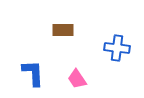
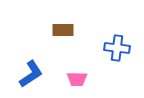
blue L-shape: moved 2 px left, 1 px down; rotated 60 degrees clockwise
pink trapezoid: rotated 55 degrees counterclockwise
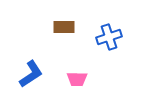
brown rectangle: moved 1 px right, 3 px up
blue cross: moved 8 px left, 11 px up; rotated 25 degrees counterclockwise
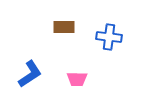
blue cross: rotated 25 degrees clockwise
blue L-shape: moved 1 px left
